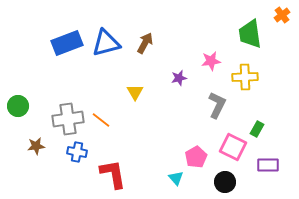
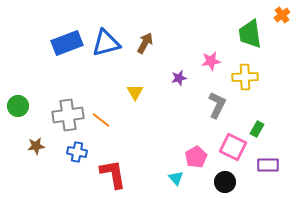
gray cross: moved 4 px up
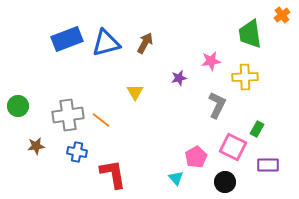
blue rectangle: moved 4 px up
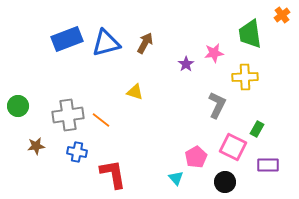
pink star: moved 3 px right, 8 px up
purple star: moved 7 px right, 14 px up; rotated 21 degrees counterclockwise
yellow triangle: rotated 42 degrees counterclockwise
